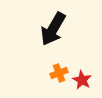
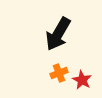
black arrow: moved 5 px right, 5 px down
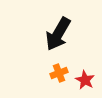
red star: moved 3 px right
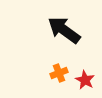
black arrow: moved 6 px right, 4 px up; rotated 96 degrees clockwise
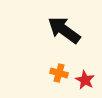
orange cross: rotated 36 degrees clockwise
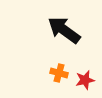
red star: rotated 30 degrees clockwise
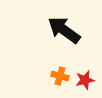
orange cross: moved 1 px right, 3 px down
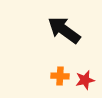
orange cross: rotated 12 degrees counterclockwise
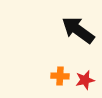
black arrow: moved 14 px right
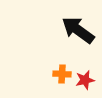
orange cross: moved 2 px right, 2 px up
